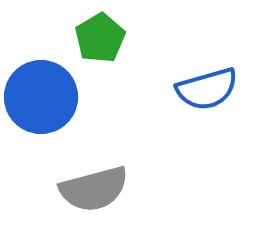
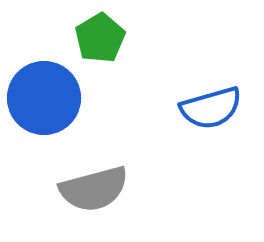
blue semicircle: moved 4 px right, 19 px down
blue circle: moved 3 px right, 1 px down
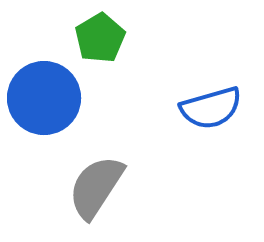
gray semicircle: moved 2 px right, 2 px up; rotated 138 degrees clockwise
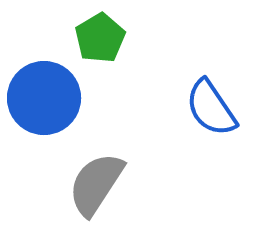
blue semicircle: rotated 72 degrees clockwise
gray semicircle: moved 3 px up
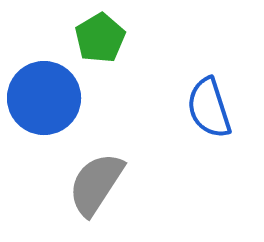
blue semicircle: moved 2 px left; rotated 16 degrees clockwise
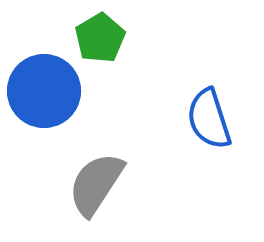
blue circle: moved 7 px up
blue semicircle: moved 11 px down
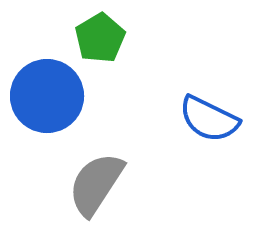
blue circle: moved 3 px right, 5 px down
blue semicircle: rotated 46 degrees counterclockwise
